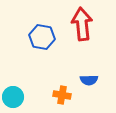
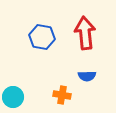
red arrow: moved 3 px right, 9 px down
blue semicircle: moved 2 px left, 4 px up
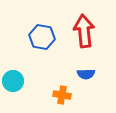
red arrow: moved 1 px left, 2 px up
blue semicircle: moved 1 px left, 2 px up
cyan circle: moved 16 px up
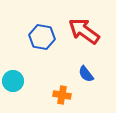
red arrow: rotated 48 degrees counterclockwise
blue semicircle: rotated 54 degrees clockwise
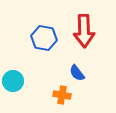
red arrow: rotated 128 degrees counterclockwise
blue hexagon: moved 2 px right, 1 px down
blue semicircle: moved 9 px left, 1 px up
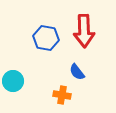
blue hexagon: moved 2 px right
blue semicircle: moved 1 px up
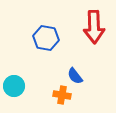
red arrow: moved 10 px right, 4 px up
blue semicircle: moved 2 px left, 4 px down
cyan circle: moved 1 px right, 5 px down
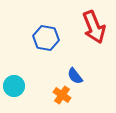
red arrow: rotated 20 degrees counterclockwise
orange cross: rotated 24 degrees clockwise
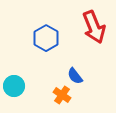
blue hexagon: rotated 20 degrees clockwise
